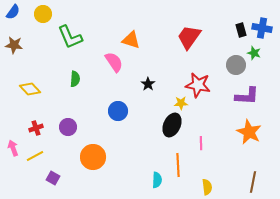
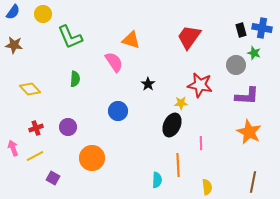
red star: moved 2 px right
orange circle: moved 1 px left, 1 px down
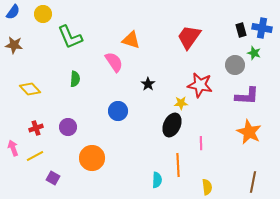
gray circle: moved 1 px left
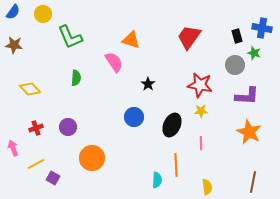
black rectangle: moved 4 px left, 6 px down
green semicircle: moved 1 px right, 1 px up
yellow star: moved 20 px right, 8 px down
blue circle: moved 16 px right, 6 px down
yellow line: moved 1 px right, 8 px down
orange line: moved 2 px left
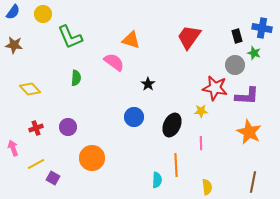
pink semicircle: rotated 20 degrees counterclockwise
red star: moved 15 px right, 3 px down
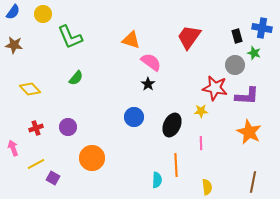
pink semicircle: moved 37 px right
green semicircle: rotated 35 degrees clockwise
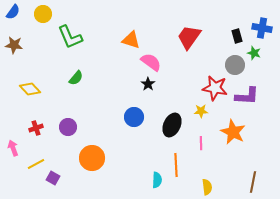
orange star: moved 16 px left
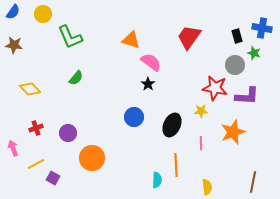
purple circle: moved 6 px down
orange star: rotated 25 degrees clockwise
